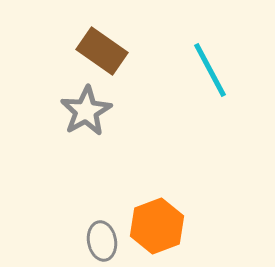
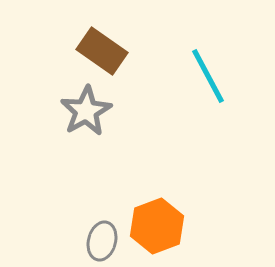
cyan line: moved 2 px left, 6 px down
gray ellipse: rotated 24 degrees clockwise
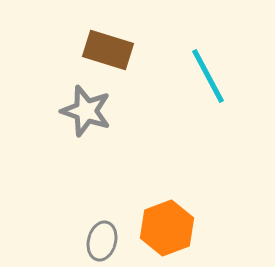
brown rectangle: moved 6 px right, 1 px up; rotated 18 degrees counterclockwise
gray star: rotated 24 degrees counterclockwise
orange hexagon: moved 10 px right, 2 px down
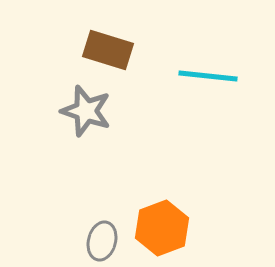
cyan line: rotated 56 degrees counterclockwise
orange hexagon: moved 5 px left
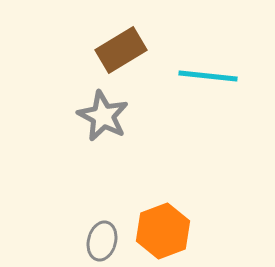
brown rectangle: moved 13 px right; rotated 48 degrees counterclockwise
gray star: moved 17 px right, 5 px down; rotated 9 degrees clockwise
orange hexagon: moved 1 px right, 3 px down
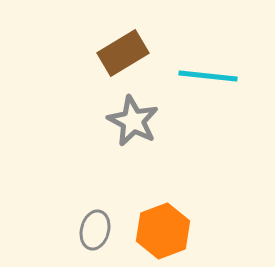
brown rectangle: moved 2 px right, 3 px down
gray star: moved 30 px right, 5 px down
gray ellipse: moved 7 px left, 11 px up
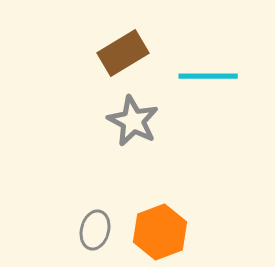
cyan line: rotated 6 degrees counterclockwise
orange hexagon: moved 3 px left, 1 px down
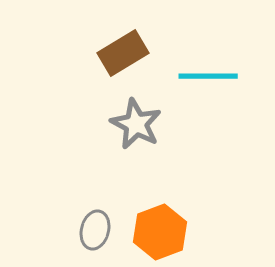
gray star: moved 3 px right, 3 px down
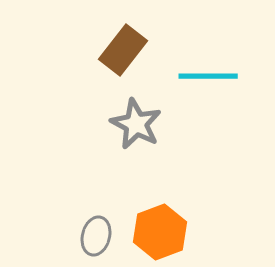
brown rectangle: moved 3 px up; rotated 21 degrees counterclockwise
gray ellipse: moved 1 px right, 6 px down
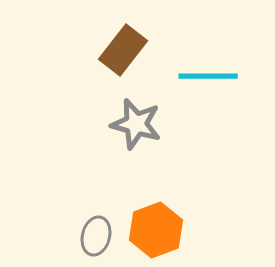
gray star: rotated 12 degrees counterclockwise
orange hexagon: moved 4 px left, 2 px up
